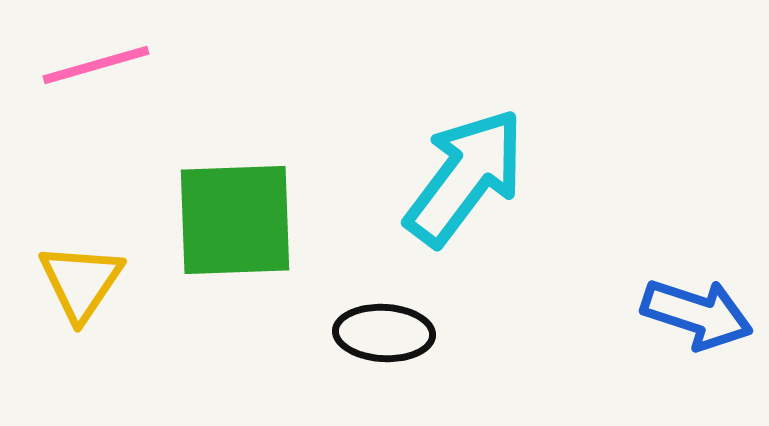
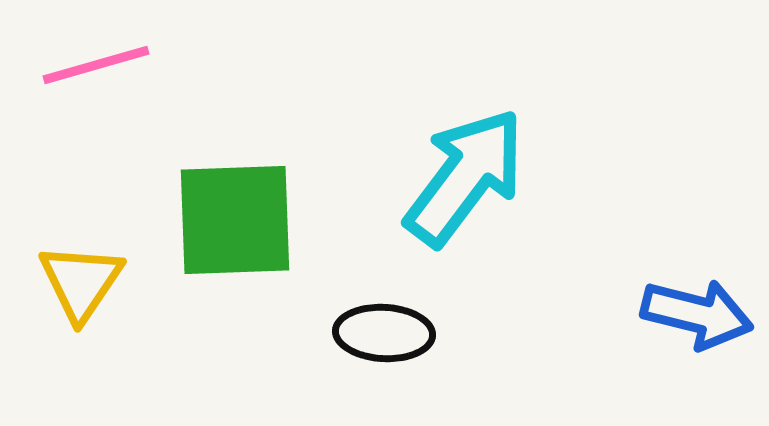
blue arrow: rotated 4 degrees counterclockwise
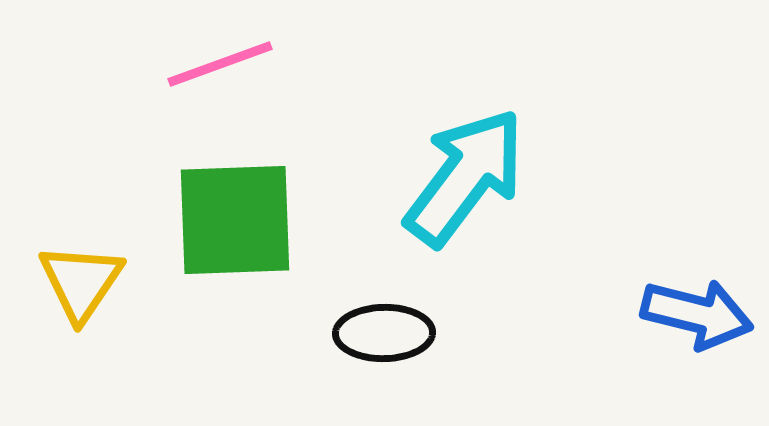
pink line: moved 124 px right, 1 px up; rotated 4 degrees counterclockwise
black ellipse: rotated 4 degrees counterclockwise
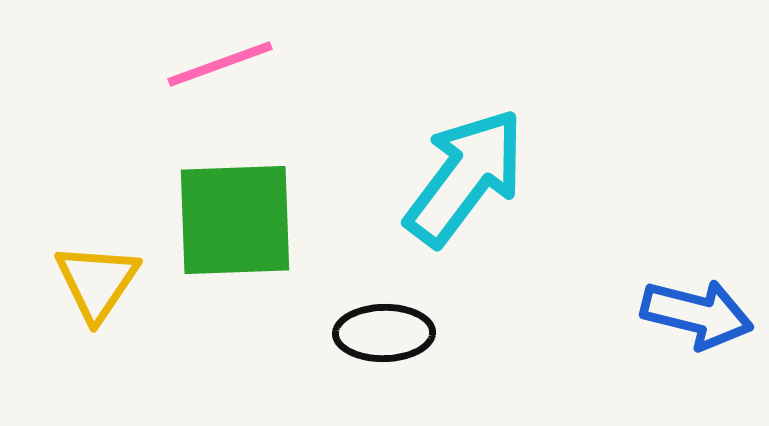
yellow triangle: moved 16 px right
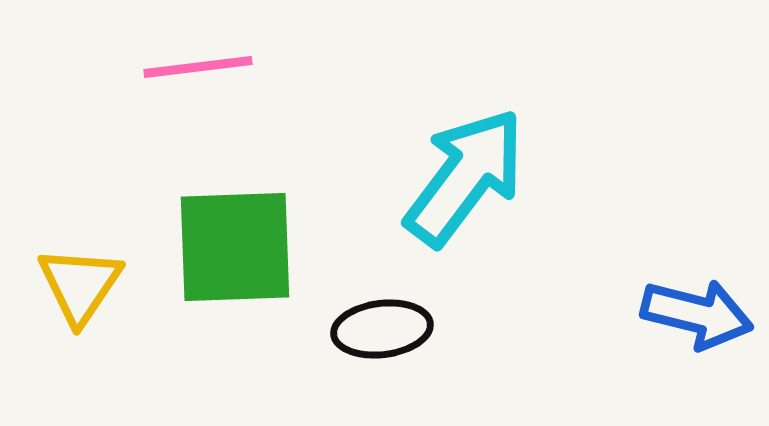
pink line: moved 22 px left, 3 px down; rotated 13 degrees clockwise
green square: moved 27 px down
yellow triangle: moved 17 px left, 3 px down
black ellipse: moved 2 px left, 4 px up; rotated 6 degrees counterclockwise
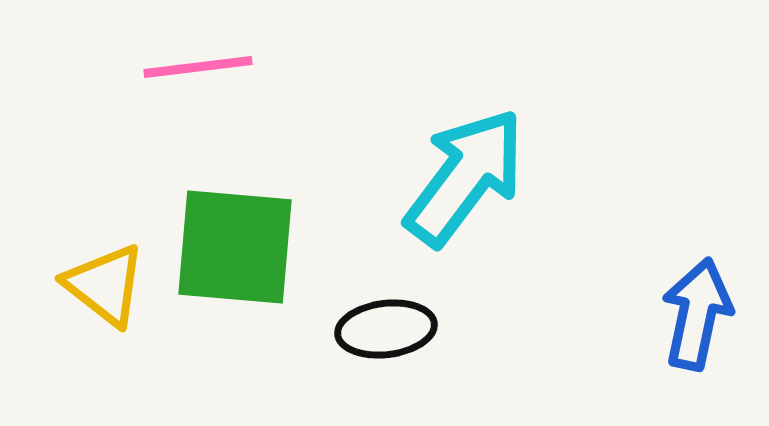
green square: rotated 7 degrees clockwise
yellow triangle: moved 25 px right; rotated 26 degrees counterclockwise
blue arrow: rotated 92 degrees counterclockwise
black ellipse: moved 4 px right
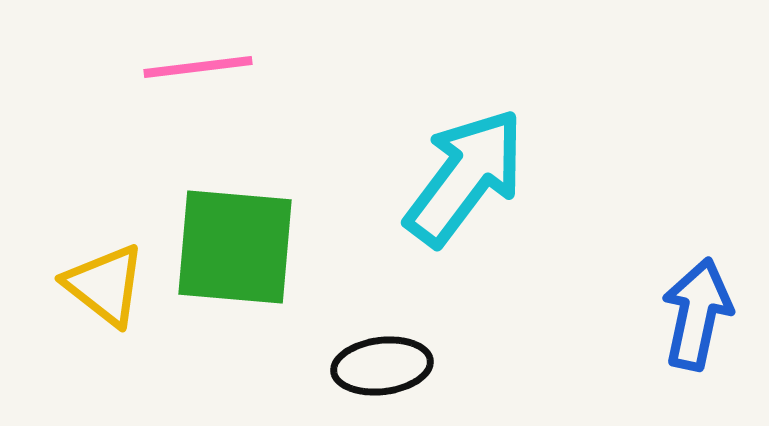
black ellipse: moved 4 px left, 37 px down
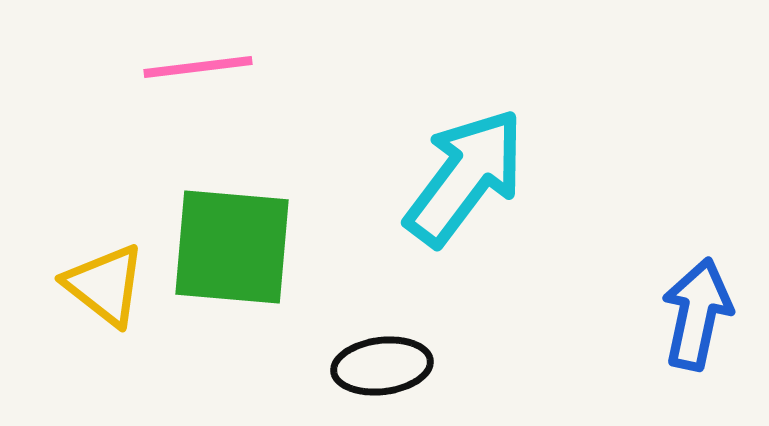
green square: moved 3 px left
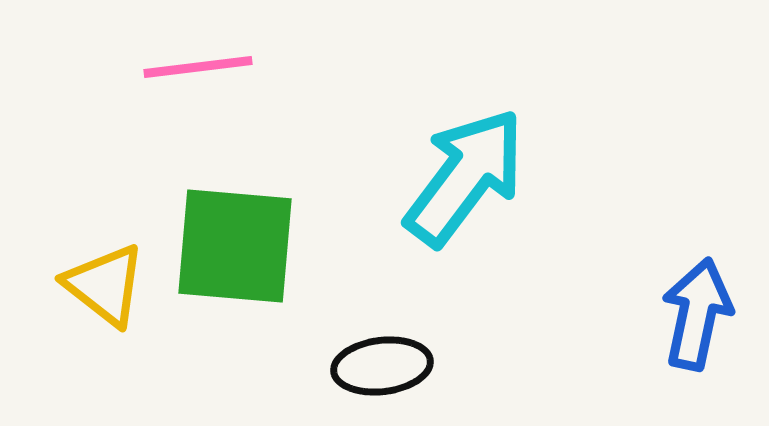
green square: moved 3 px right, 1 px up
